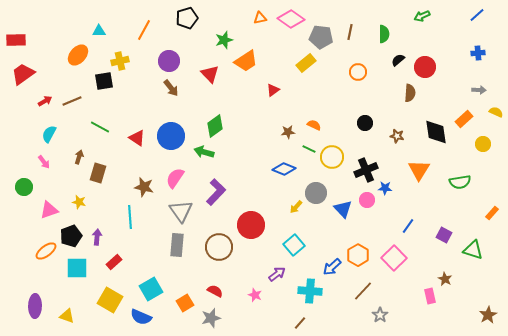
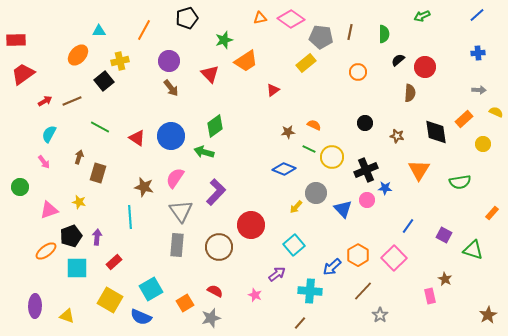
black square at (104, 81): rotated 30 degrees counterclockwise
green circle at (24, 187): moved 4 px left
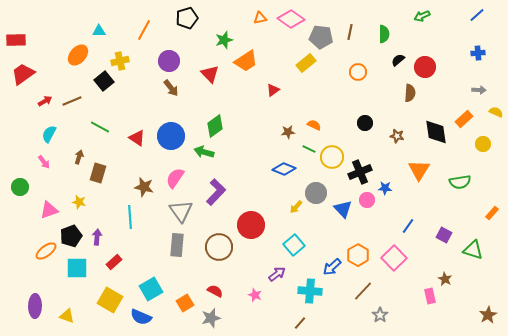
black cross at (366, 170): moved 6 px left, 2 px down
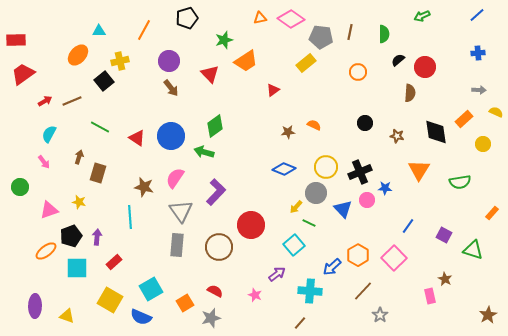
green line at (309, 149): moved 74 px down
yellow circle at (332, 157): moved 6 px left, 10 px down
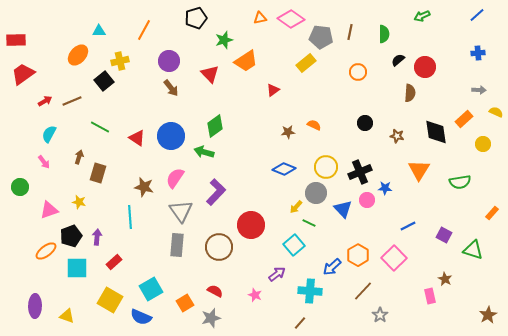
black pentagon at (187, 18): moved 9 px right
blue line at (408, 226): rotated 28 degrees clockwise
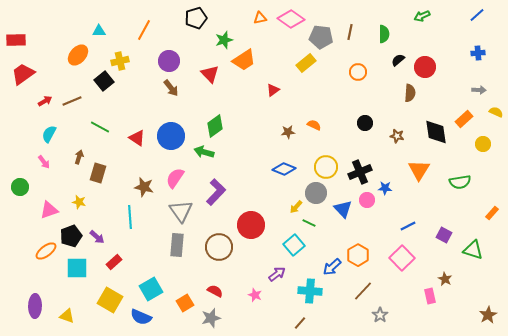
orange trapezoid at (246, 61): moved 2 px left, 1 px up
purple arrow at (97, 237): rotated 126 degrees clockwise
pink square at (394, 258): moved 8 px right
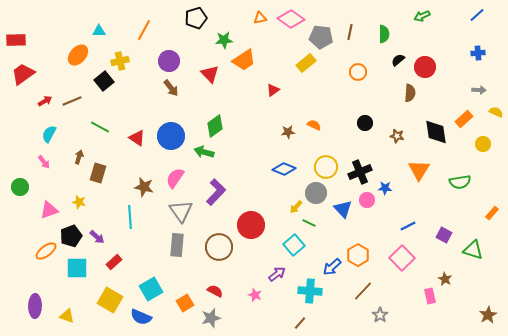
green star at (224, 40): rotated 12 degrees clockwise
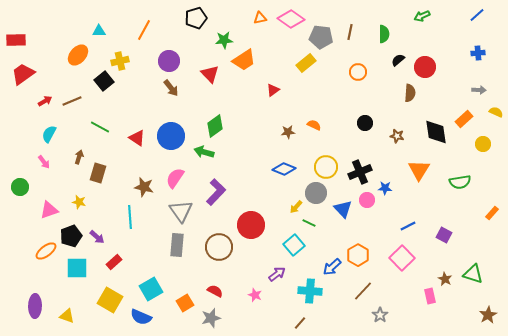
green triangle at (473, 250): moved 24 px down
